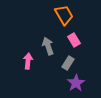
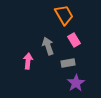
gray rectangle: rotated 48 degrees clockwise
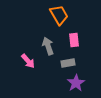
orange trapezoid: moved 5 px left
pink rectangle: rotated 24 degrees clockwise
pink arrow: rotated 133 degrees clockwise
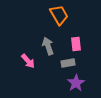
pink rectangle: moved 2 px right, 4 px down
